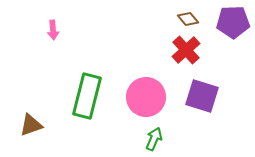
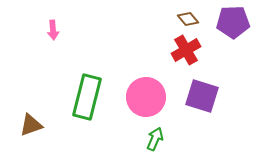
red cross: rotated 12 degrees clockwise
green rectangle: moved 1 px down
green arrow: moved 1 px right
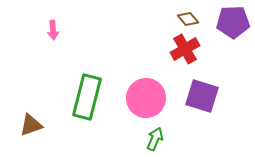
red cross: moved 1 px left, 1 px up
pink circle: moved 1 px down
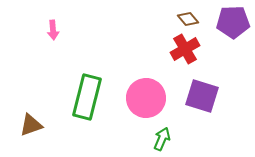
green arrow: moved 7 px right
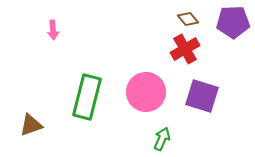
pink circle: moved 6 px up
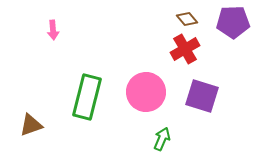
brown diamond: moved 1 px left
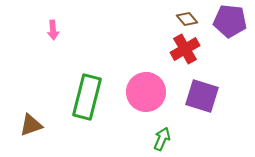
purple pentagon: moved 3 px left, 1 px up; rotated 8 degrees clockwise
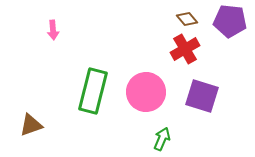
green rectangle: moved 6 px right, 6 px up
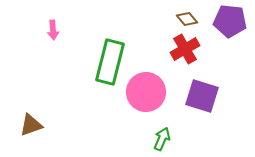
green rectangle: moved 17 px right, 29 px up
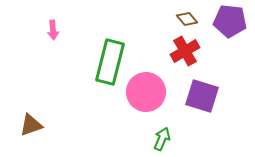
red cross: moved 2 px down
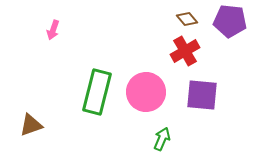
pink arrow: rotated 24 degrees clockwise
green rectangle: moved 13 px left, 30 px down
purple square: moved 1 px up; rotated 12 degrees counterclockwise
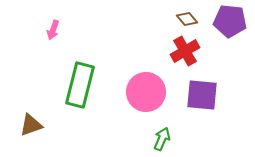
green rectangle: moved 17 px left, 7 px up
